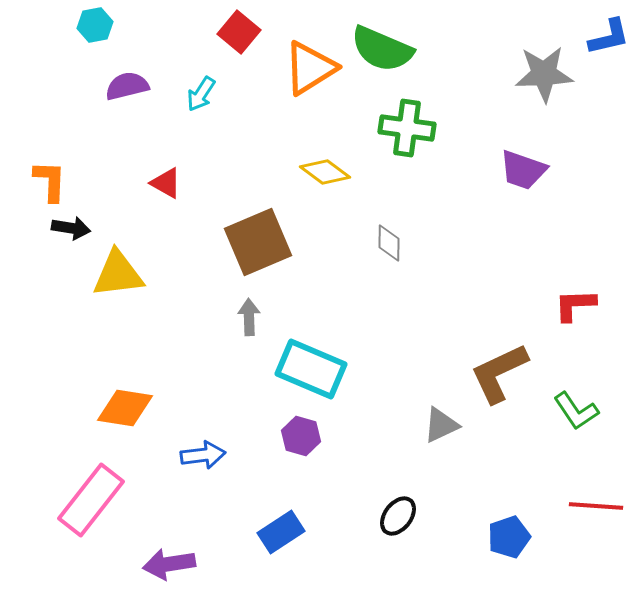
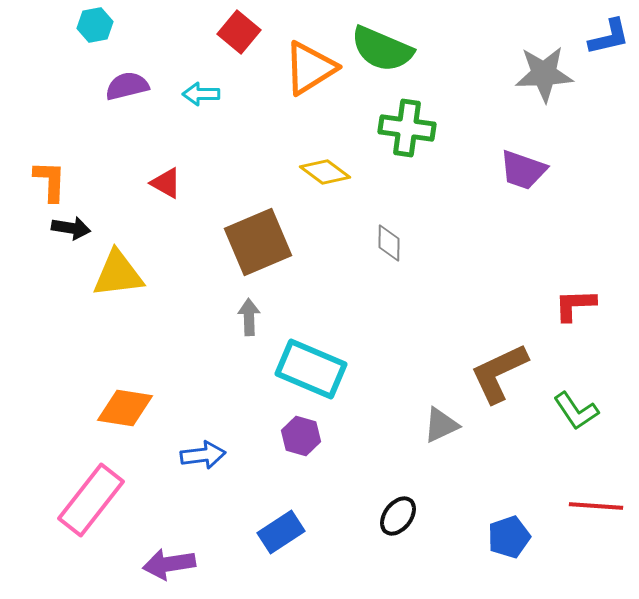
cyan arrow: rotated 57 degrees clockwise
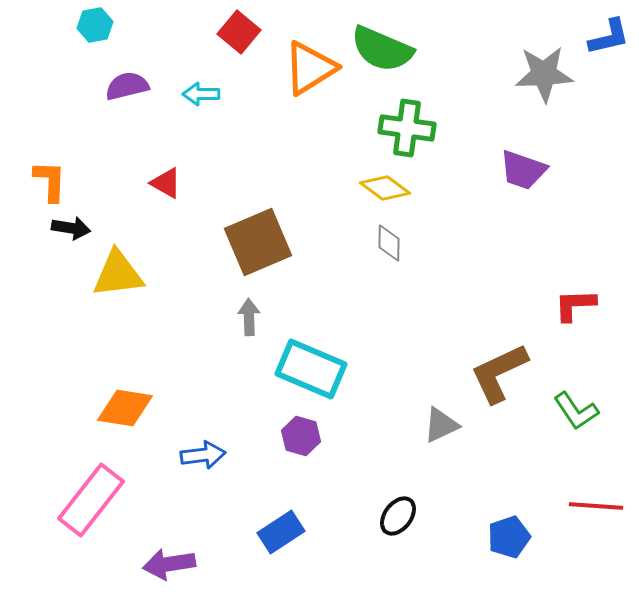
yellow diamond: moved 60 px right, 16 px down
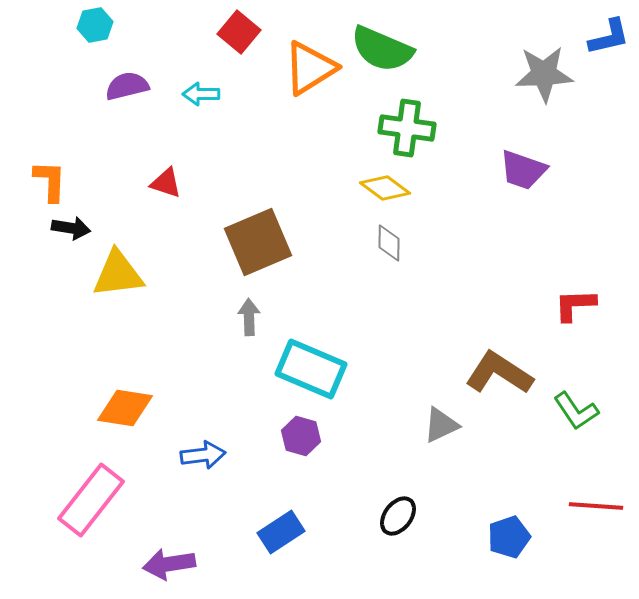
red triangle: rotated 12 degrees counterclockwise
brown L-shape: rotated 58 degrees clockwise
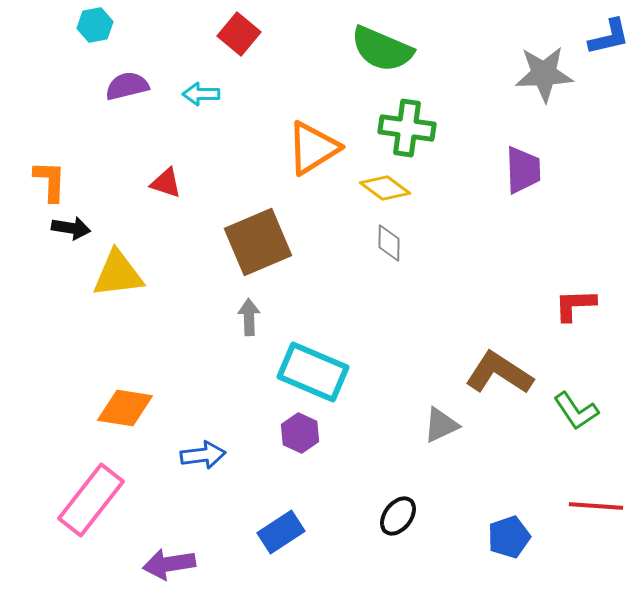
red square: moved 2 px down
orange triangle: moved 3 px right, 80 px down
purple trapezoid: rotated 111 degrees counterclockwise
cyan rectangle: moved 2 px right, 3 px down
purple hexagon: moved 1 px left, 3 px up; rotated 9 degrees clockwise
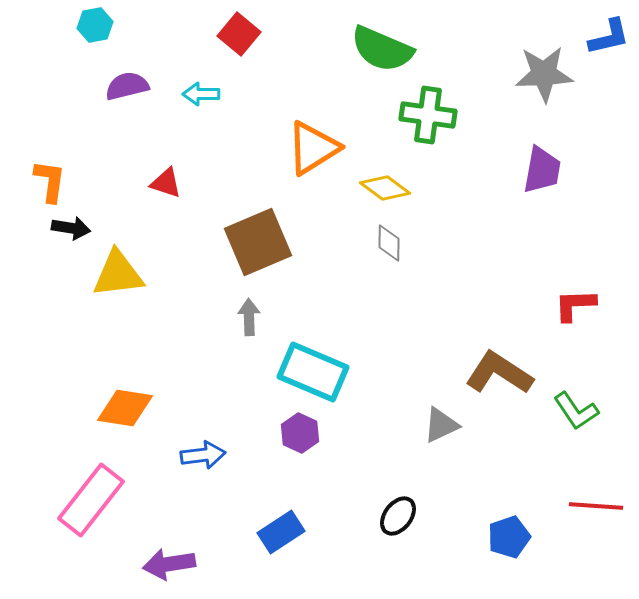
green cross: moved 21 px right, 13 px up
purple trapezoid: moved 19 px right; rotated 12 degrees clockwise
orange L-shape: rotated 6 degrees clockwise
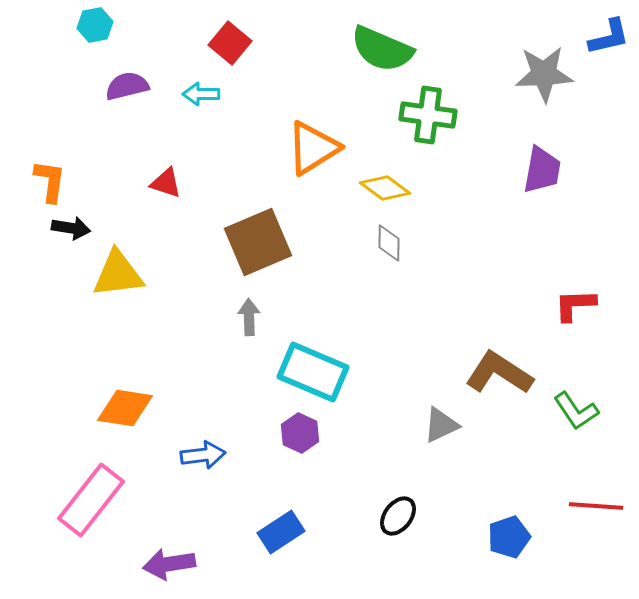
red square: moved 9 px left, 9 px down
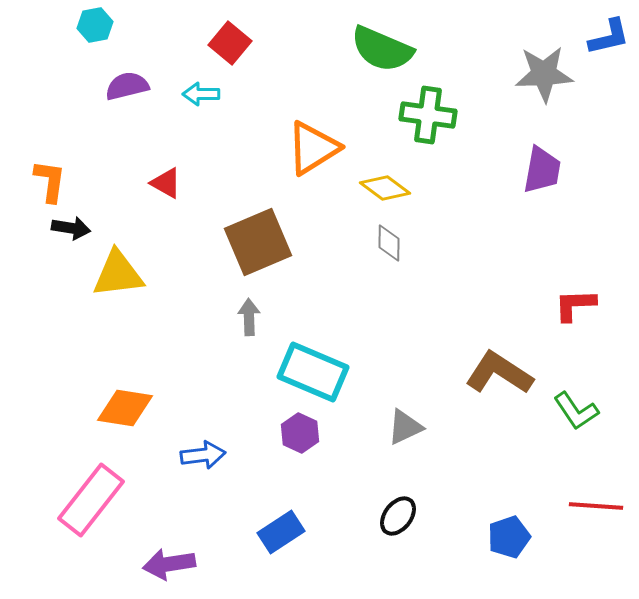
red triangle: rotated 12 degrees clockwise
gray triangle: moved 36 px left, 2 px down
